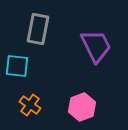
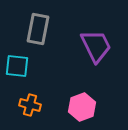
orange cross: rotated 20 degrees counterclockwise
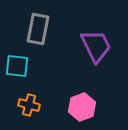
orange cross: moved 1 px left
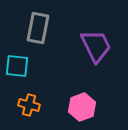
gray rectangle: moved 1 px up
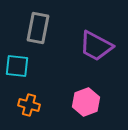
purple trapezoid: rotated 144 degrees clockwise
pink hexagon: moved 4 px right, 5 px up
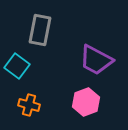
gray rectangle: moved 2 px right, 2 px down
purple trapezoid: moved 14 px down
cyan square: rotated 30 degrees clockwise
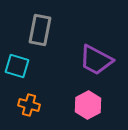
cyan square: rotated 20 degrees counterclockwise
pink hexagon: moved 2 px right, 3 px down; rotated 8 degrees counterclockwise
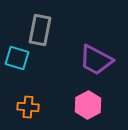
cyan square: moved 8 px up
orange cross: moved 1 px left, 2 px down; rotated 10 degrees counterclockwise
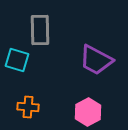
gray rectangle: rotated 12 degrees counterclockwise
cyan square: moved 2 px down
pink hexagon: moved 7 px down
